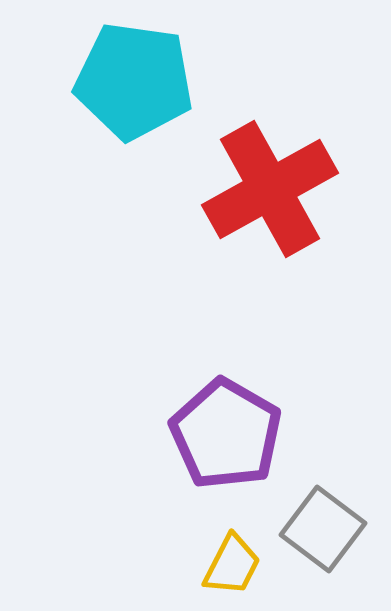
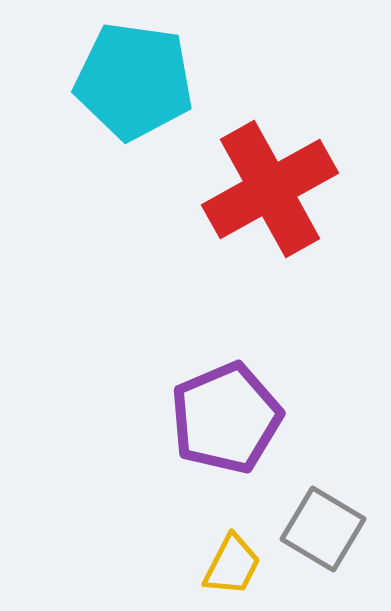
purple pentagon: moved 16 px up; rotated 19 degrees clockwise
gray square: rotated 6 degrees counterclockwise
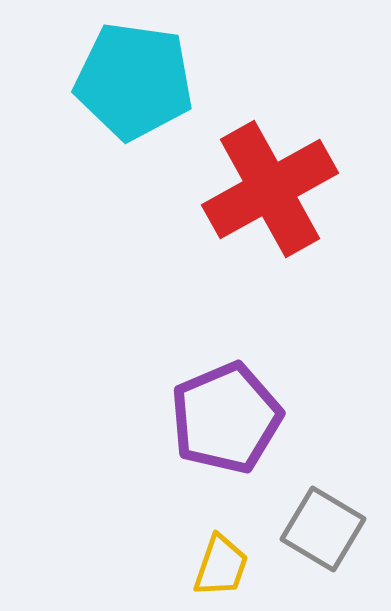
yellow trapezoid: moved 11 px left, 1 px down; rotated 8 degrees counterclockwise
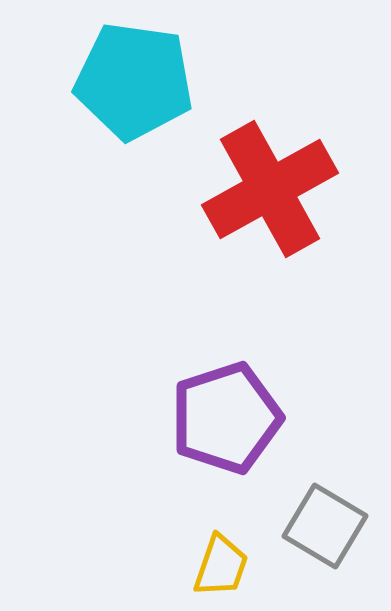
purple pentagon: rotated 5 degrees clockwise
gray square: moved 2 px right, 3 px up
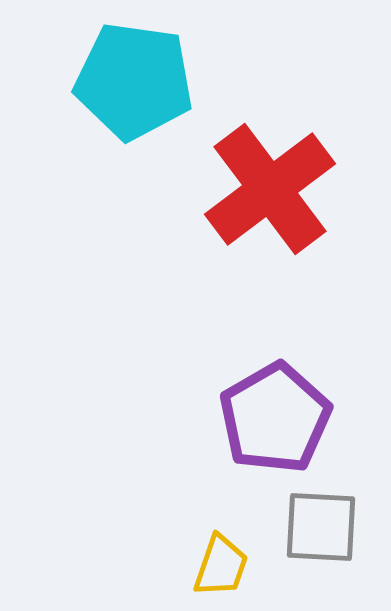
red cross: rotated 8 degrees counterclockwise
purple pentagon: moved 49 px right; rotated 12 degrees counterclockwise
gray square: moved 4 px left, 1 px down; rotated 28 degrees counterclockwise
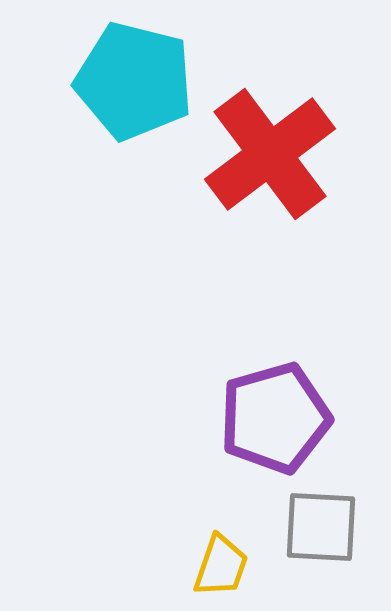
cyan pentagon: rotated 6 degrees clockwise
red cross: moved 35 px up
purple pentagon: rotated 14 degrees clockwise
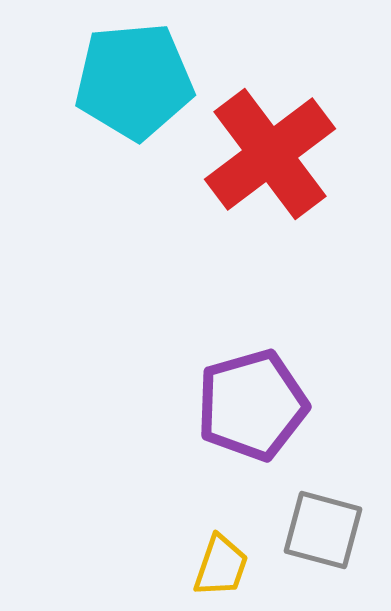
cyan pentagon: rotated 19 degrees counterclockwise
purple pentagon: moved 23 px left, 13 px up
gray square: moved 2 px right, 3 px down; rotated 12 degrees clockwise
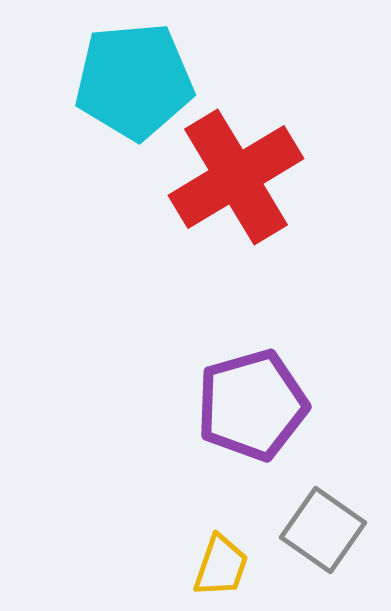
red cross: moved 34 px left, 23 px down; rotated 6 degrees clockwise
gray square: rotated 20 degrees clockwise
